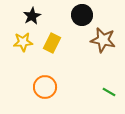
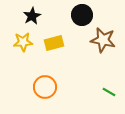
yellow rectangle: moved 2 px right; rotated 48 degrees clockwise
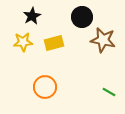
black circle: moved 2 px down
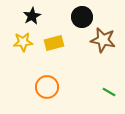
orange circle: moved 2 px right
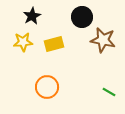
yellow rectangle: moved 1 px down
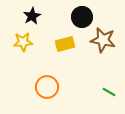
yellow rectangle: moved 11 px right
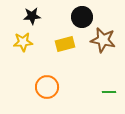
black star: rotated 24 degrees clockwise
green line: rotated 32 degrees counterclockwise
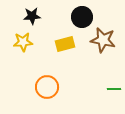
green line: moved 5 px right, 3 px up
